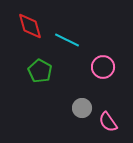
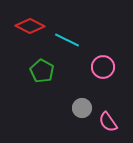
red diamond: rotated 48 degrees counterclockwise
green pentagon: moved 2 px right
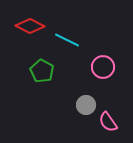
gray circle: moved 4 px right, 3 px up
